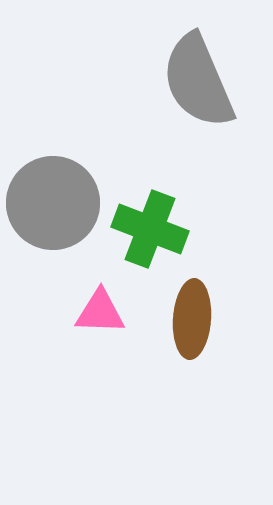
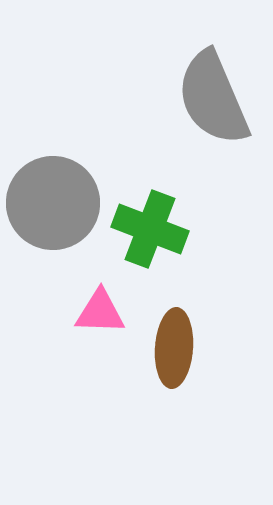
gray semicircle: moved 15 px right, 17 px down
brown ellipse: moved 18 px left, 29 px down
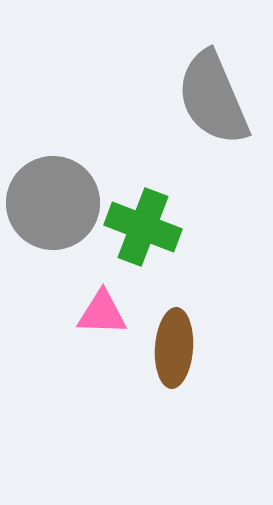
green cross: moved 7 px left, 2 px up
pink triangle: moved 2 px right, 1 px down
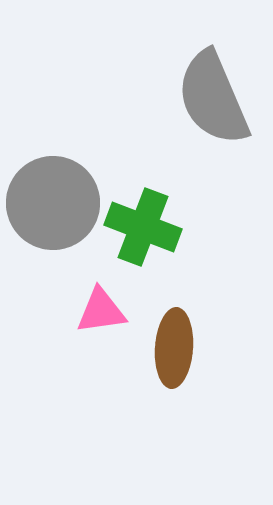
pink triangle: moved 1 px left, 2 px up; rotated 10 degrees counterclockwise
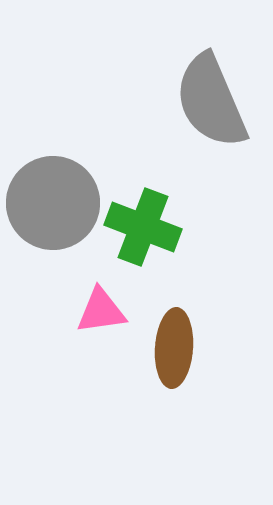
gray semicircle: moved 2 px left, 3 px down
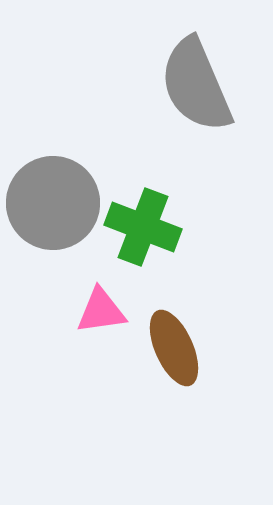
gray semicircle: moved 15 px left, 16 px up
brown ellipse: rotated 28 degrees counterclockwise
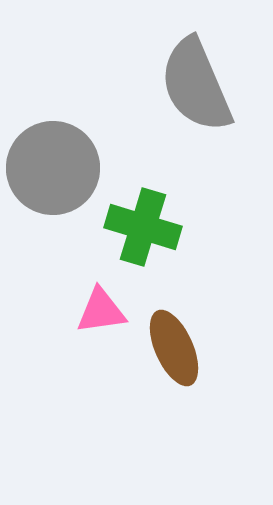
gray circle: moved 35 px up
green cross: rotated 4 degrees counterclockwise
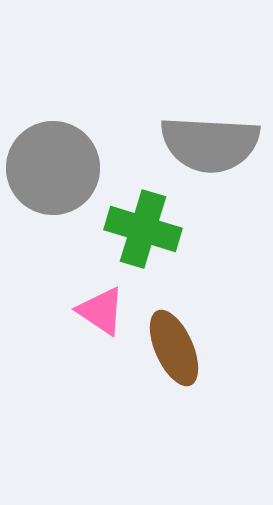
gray semicircle: moved 14 px right, 59 px down; rotated 64 degrees counterclockwise
green cross: moved 2 px down
pink triangle: rotated 42 degrees clockwise
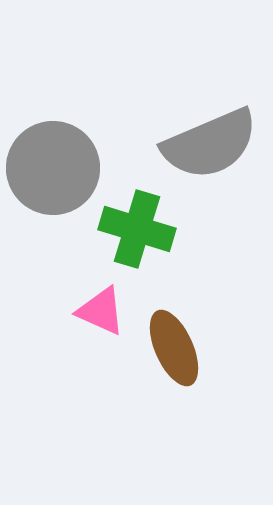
gray semicircle: rotated 26 degrees counterclockwise
green cross: moved 6 px left
pink triangle: rotated 10 degrees counterclockwise
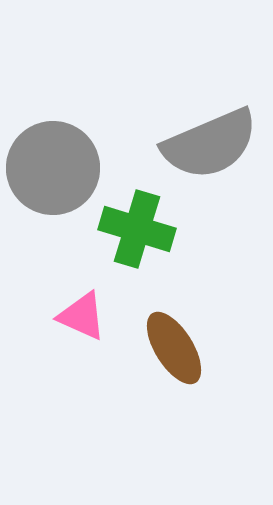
pink triangle: moved 19 px left, 5 px down
brown ellipse: rotated 8 degrees counterclockwise
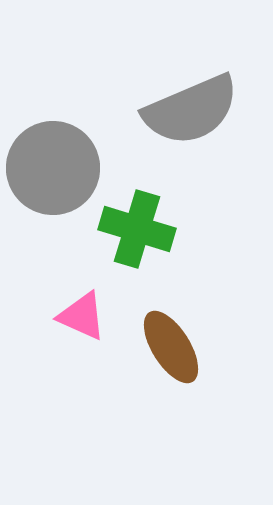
gray semicircle: moved 19 px left, 34 px up
brown ellipse: moved 3 px left, 1 px up
